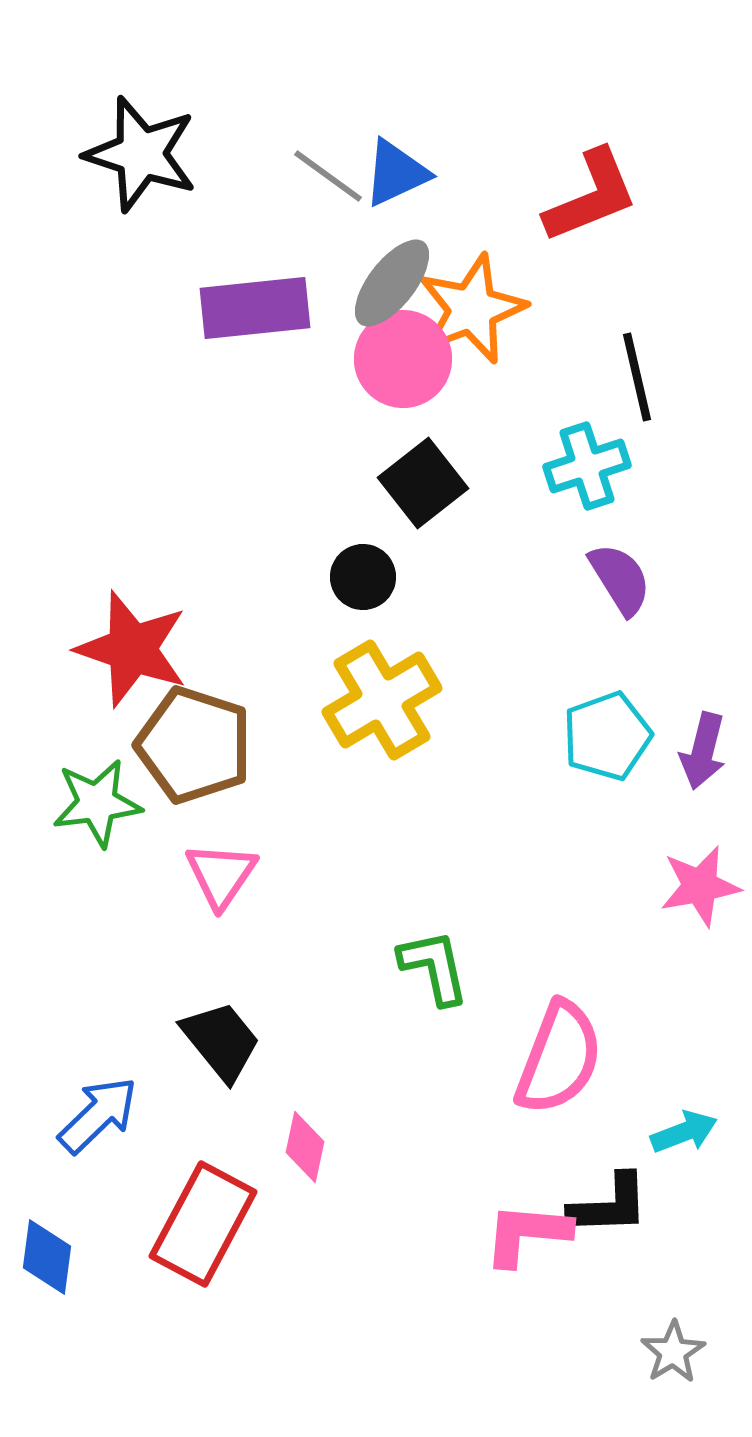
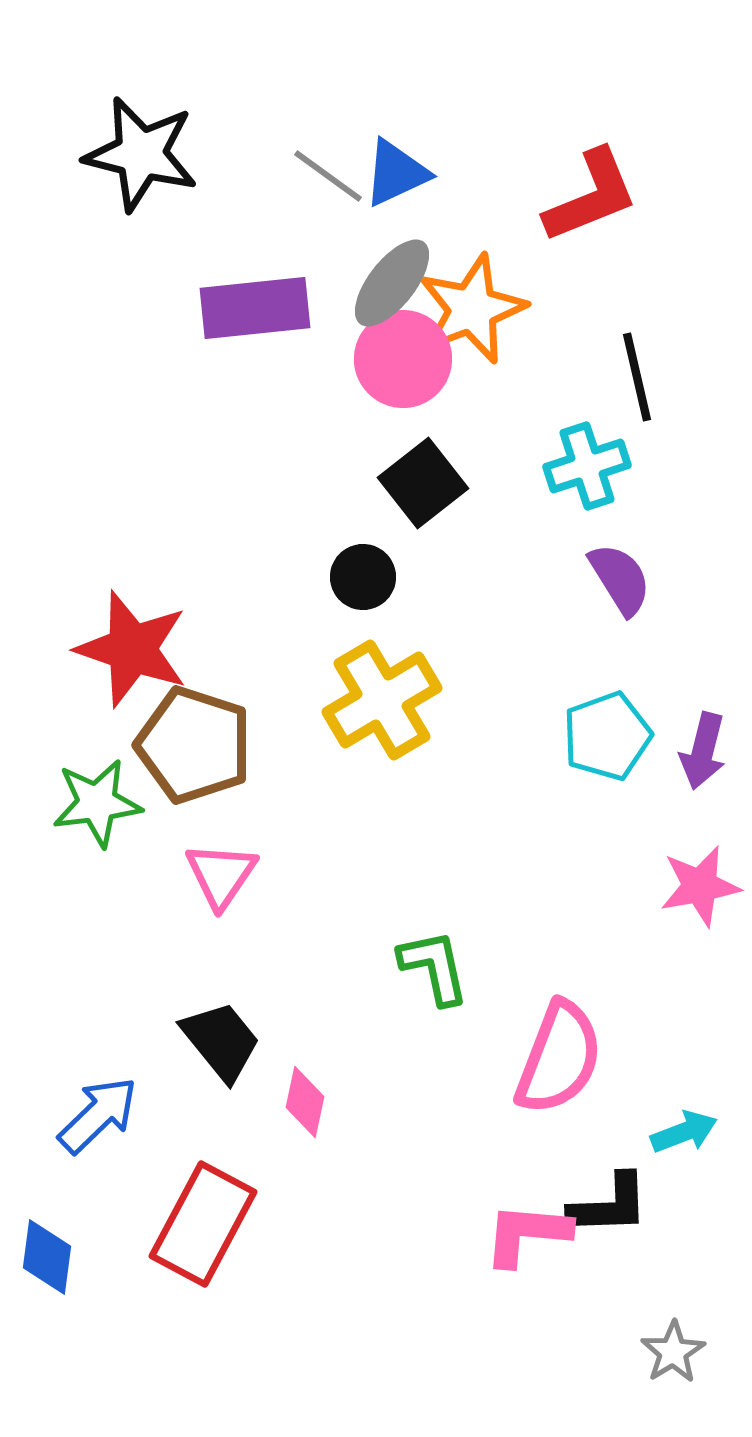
black star: rotated 4 degrees counterclockwise
pink diamond: moved 45 px up
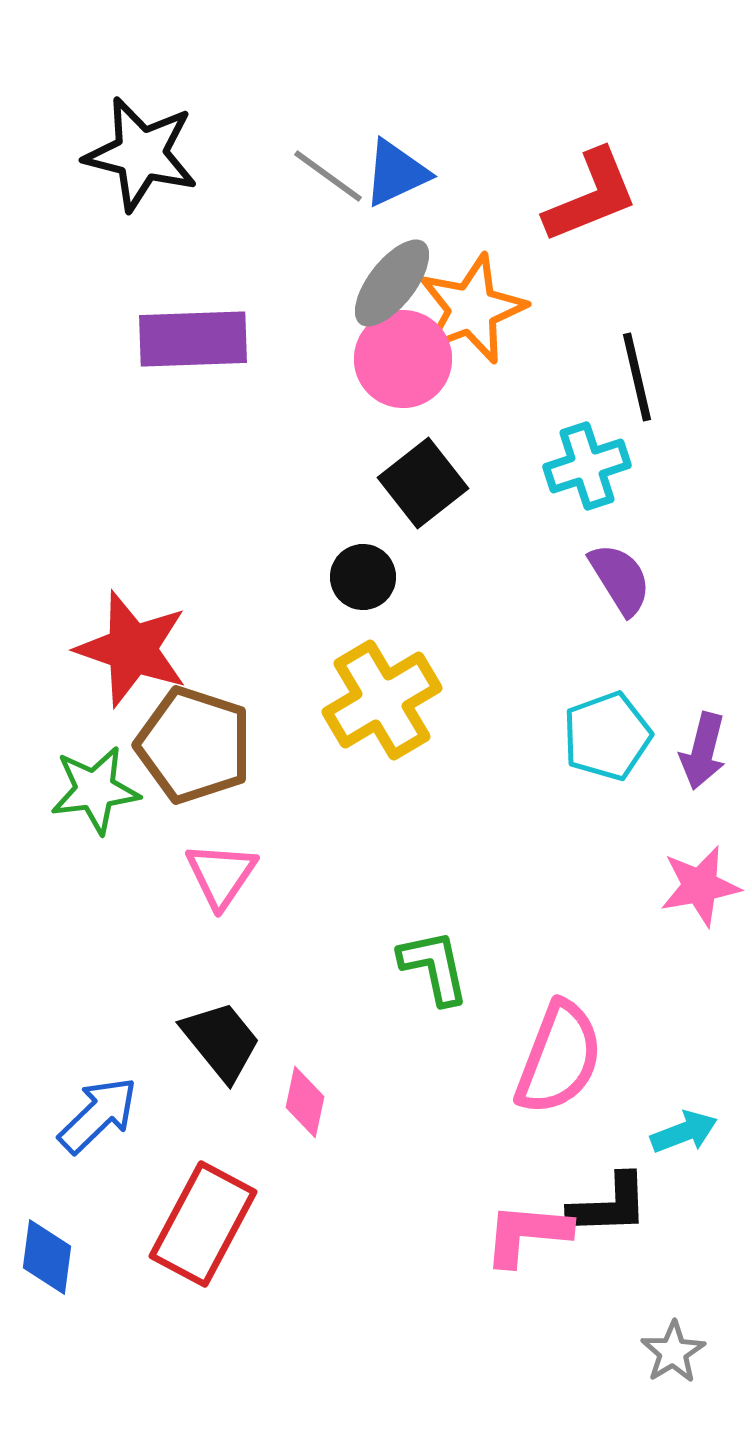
purple rectangle: moved 62 px left, 31 px down; rotated 4 degrees clockwise
green star: moved 2 px left, 13 px up
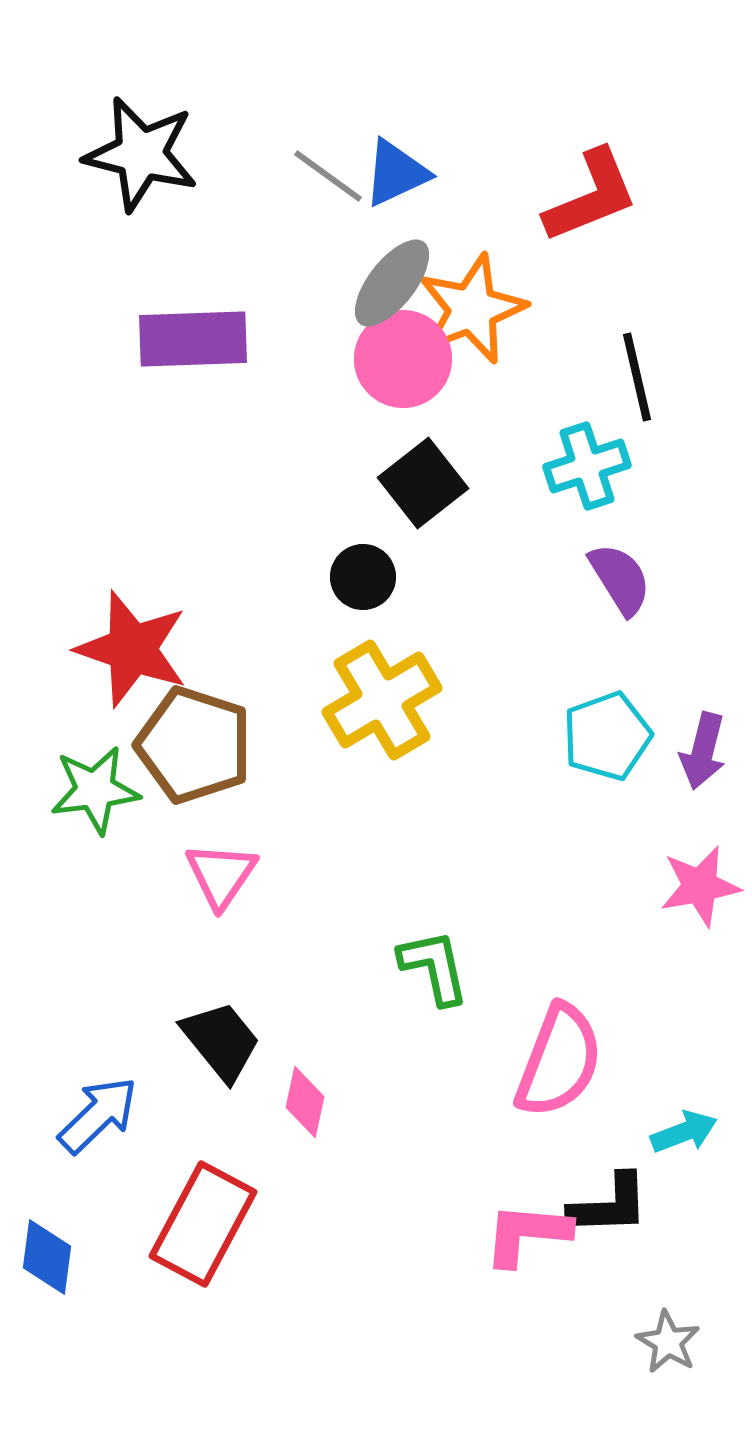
pink semicircle: moved 3 px down
gray star: moved 5 px left, 10 px up; rotated 10 degrees counterclockwise
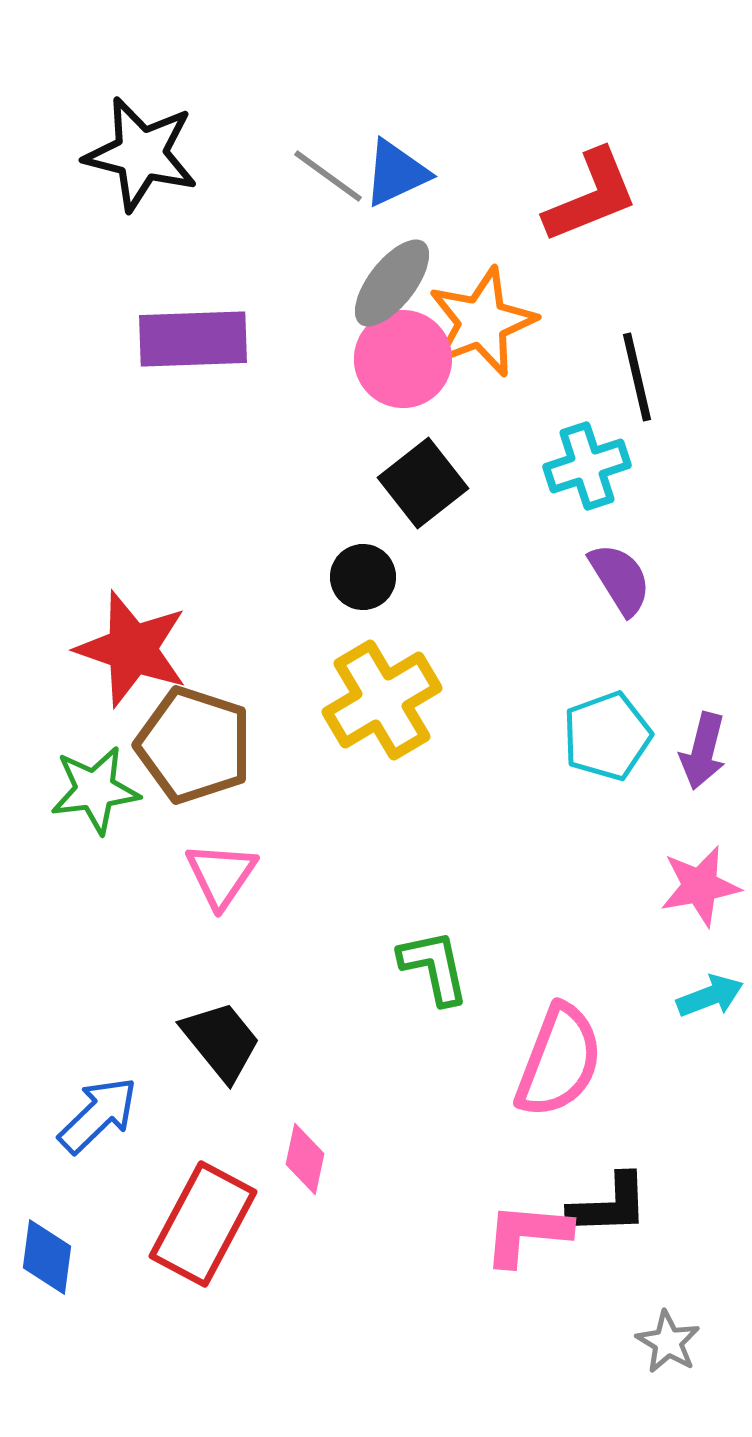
orange star: moved 10 px right, 13 px down
pink diamond: moved 57 px down
cyan arrow: moved 26 px right, 136 px up
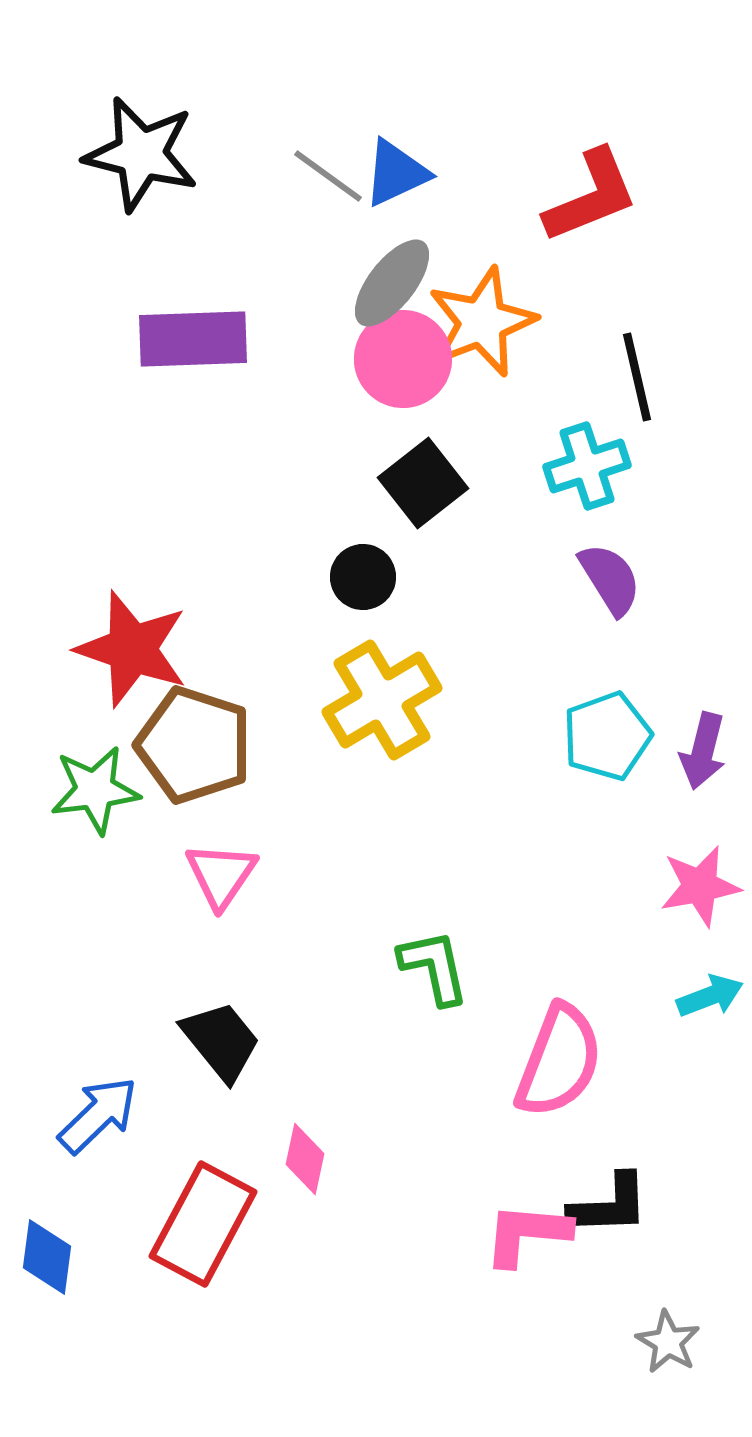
purple semicircle: moved 10 px left
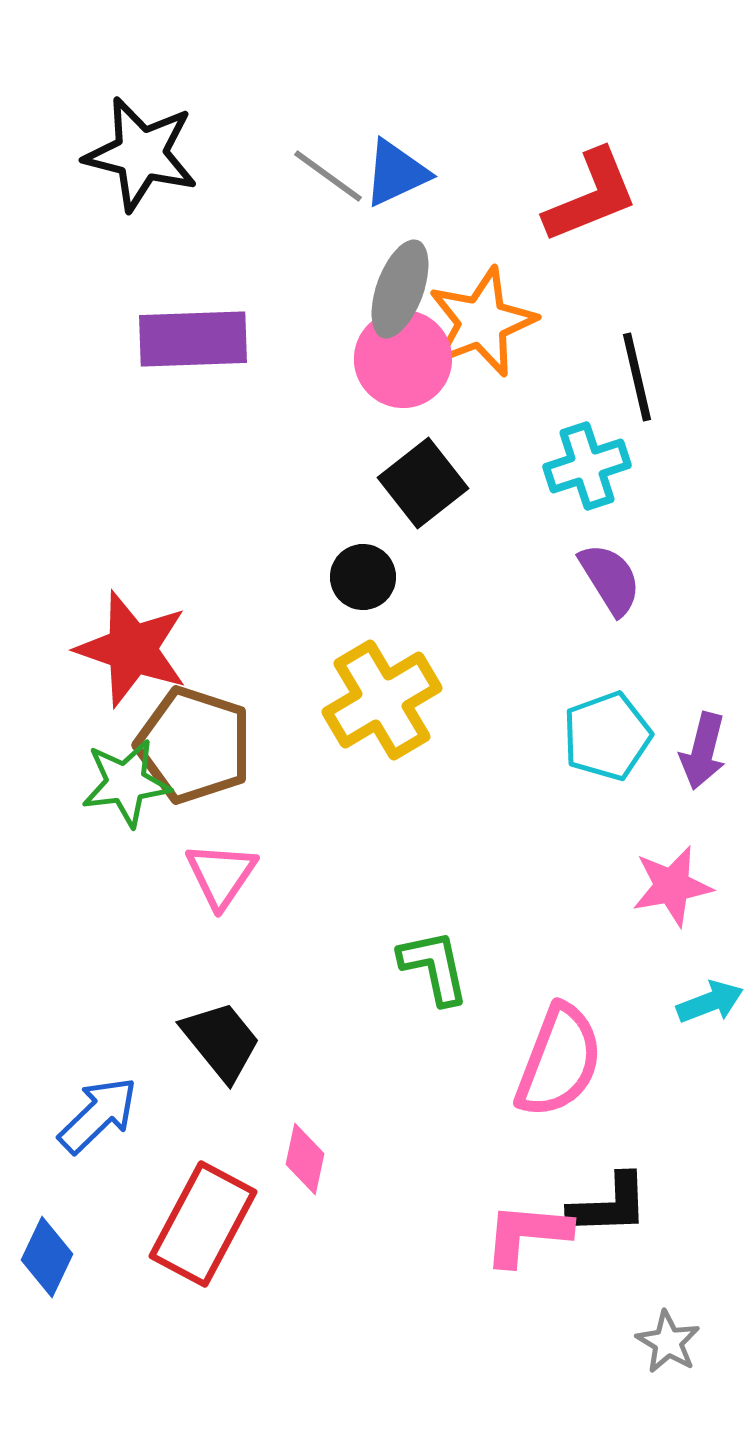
gray ellipse: moved 8 px right, 6 px down; rotated 18 degrees counterclockwise
green star: moved 31 px right, 7 px up
pink star: moved 28 px left
cyan arrow: moved 6 px down
blue diamond: rotated 18 degrees clockwise
